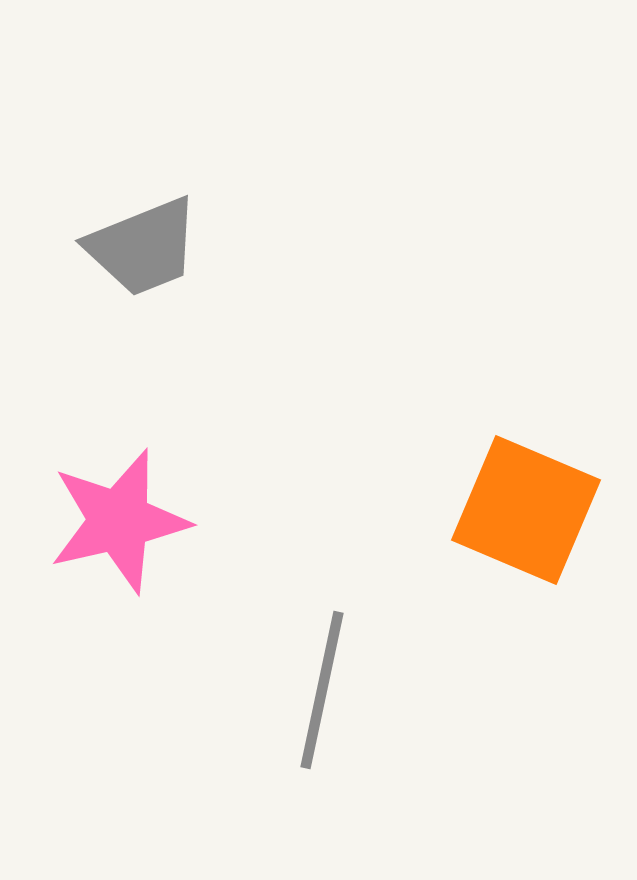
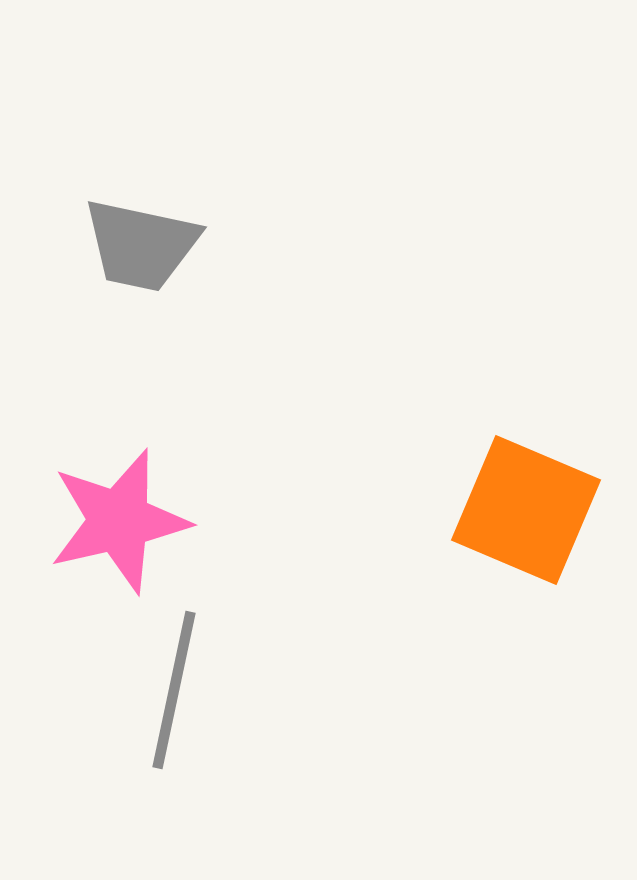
gray trapezoid: moved 2 px left, 2 px up; rotated 34 degrees clockwise
gray line: moved 148 px left
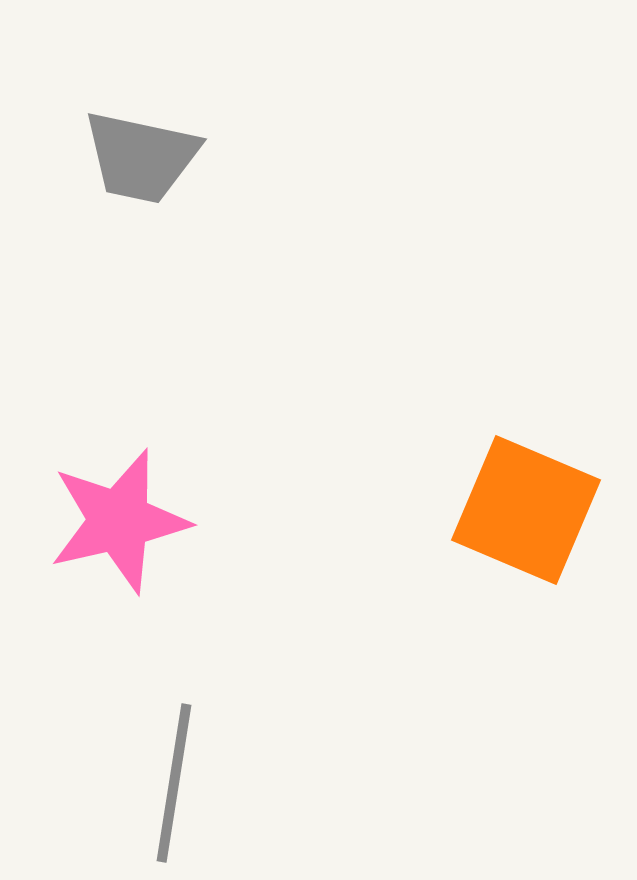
gray trapezoid: moved 88 px up
gray line: moved 93 px down; rotated 3 degrees counterclockwise
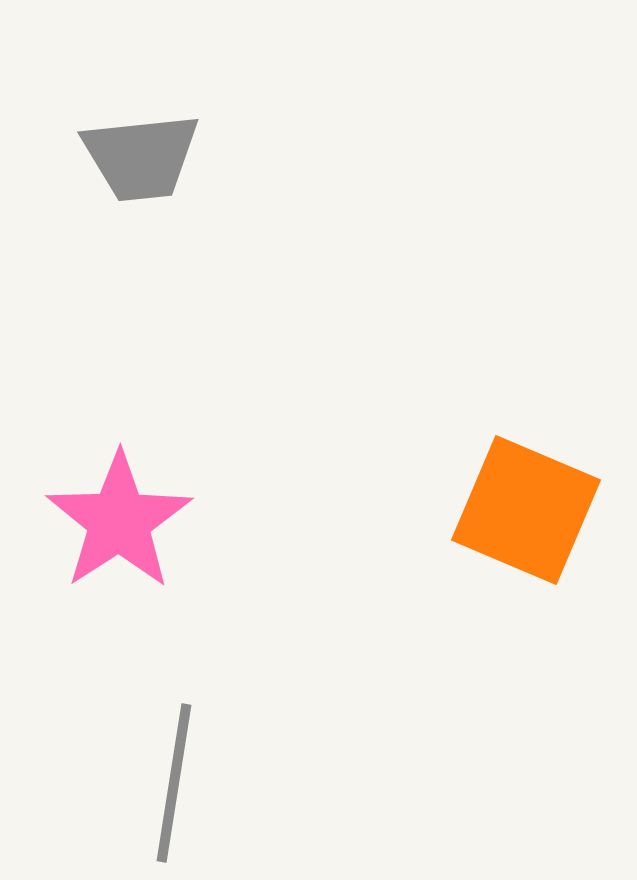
gray trapezoid: rotated 18 degrees counterclockwise
pink star: rotated 20 degrees counterclockwise
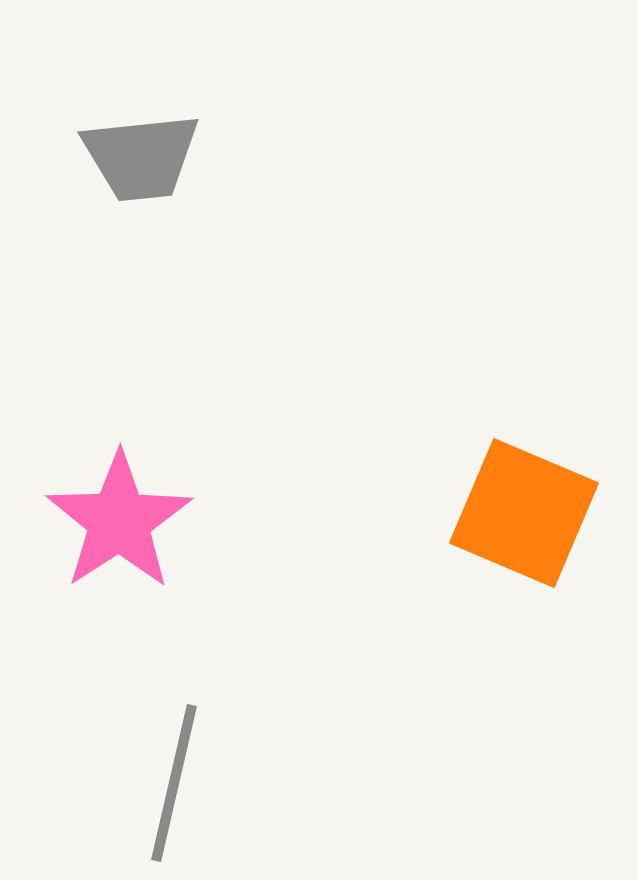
orange square: moved 2 px left, 3 px down
gray line: rotated 4 degrees clockwise
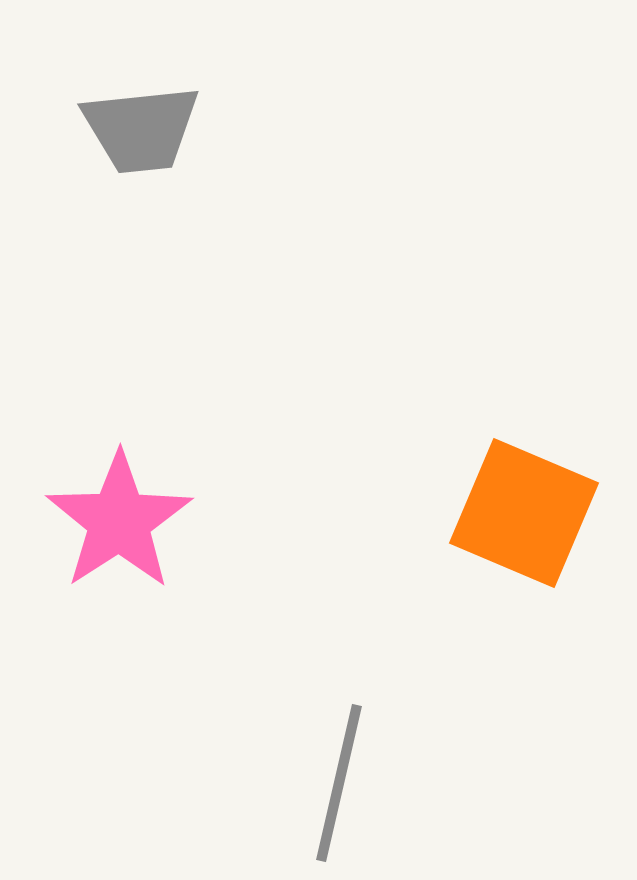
gray trapezoid: moved 28 px up
gray line: moved 165 px right
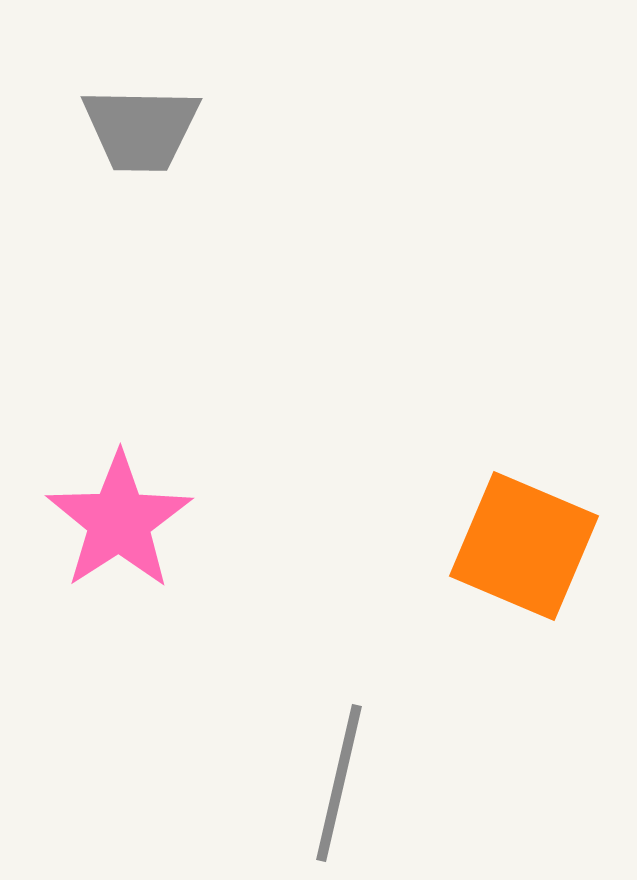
gray trapezoid: rotated 7 degrees clockwise
orange square: moved 33 px down
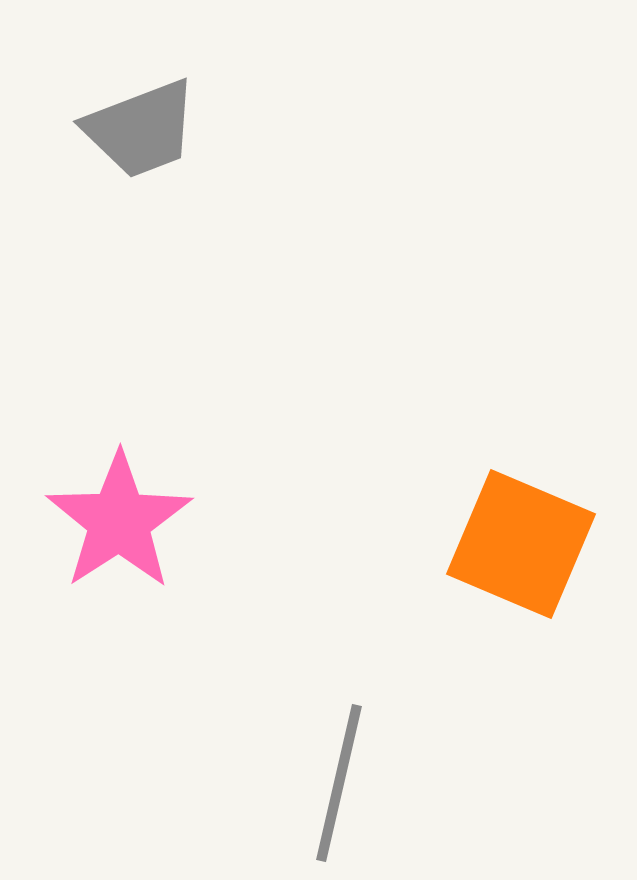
gray trapezoid: rotated 22 degrees counterclockwise
orange square: moved 3 px left, 2 px up
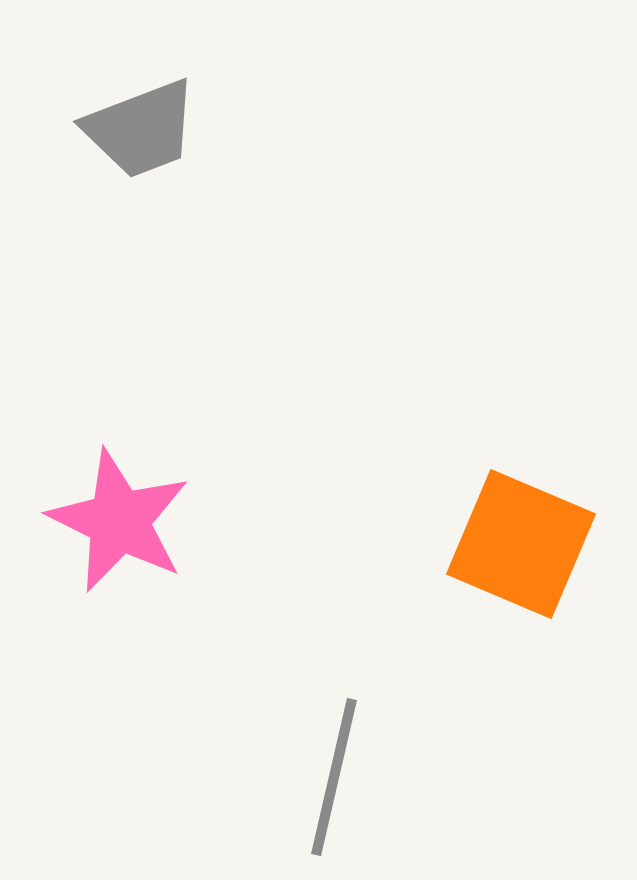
pink star: rotated 13 degrees counterclockwise
gray line: moved 5 px left, 6 px up
